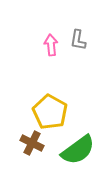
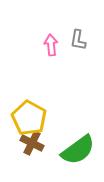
yellow pentagon: moved 21 px left, 6 px down
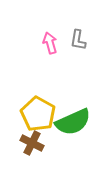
pink arrow: moved 1 px left, 2 px up; rotated 10 degrees counterclockwise
yellow pentagon: moved 9 px right, 4 px up
green semicircle: moved 5 px left, 28 px up; rotated 12 degrees clockwise
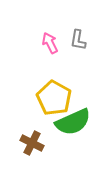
pink arrow: rotated 10 degrees counterclockwise
yellow pentagon: moved 16 px right, 16 px up
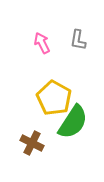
pink arrow: moved 8 px left
green semicircle: rotated 33 degrees counterclockwise
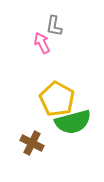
gray L-shape: moved 24 px left, 14 px up
yellow pentagon: moved 3 px right, 1 px down
green semicircle: rotated 42 degrees clockwise
